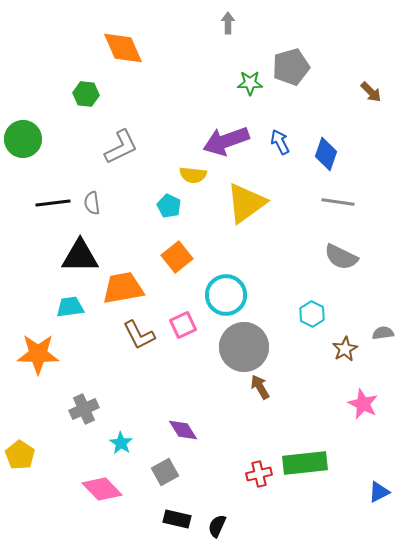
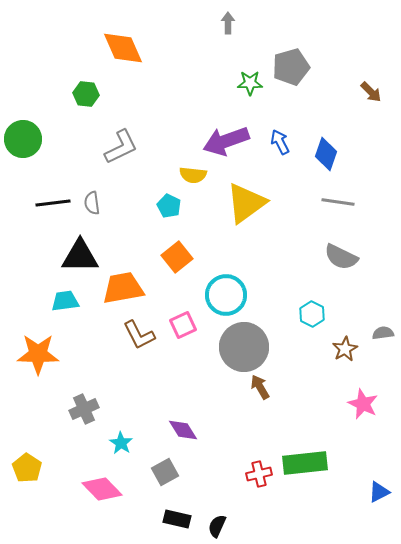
cyan trapezoid at (70, 307): moved 5 px left, 6 px up
yellow pentagon at (20, 455): moved 7 px right, 13 px down
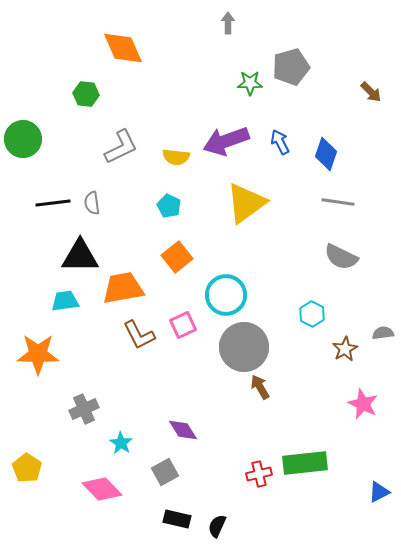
yellow semicircle at (193, 175): moved 17 px left, 18 px up
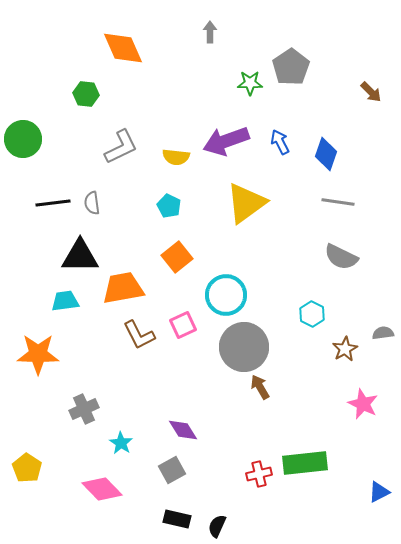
gray arrow at (228, 23): moved 18 px left, 9 px down
gray pentagon at (291, 67): rotated 18 degrees counterclockwise
gray square at (165, 472): moved 7 px right, 2 px up
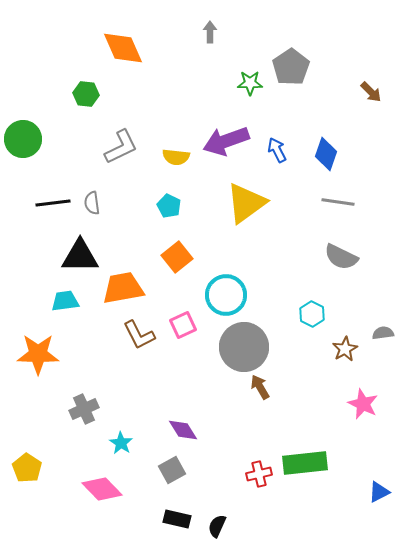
blue arrow at (280, 142): moved 3 px left, 8 px down
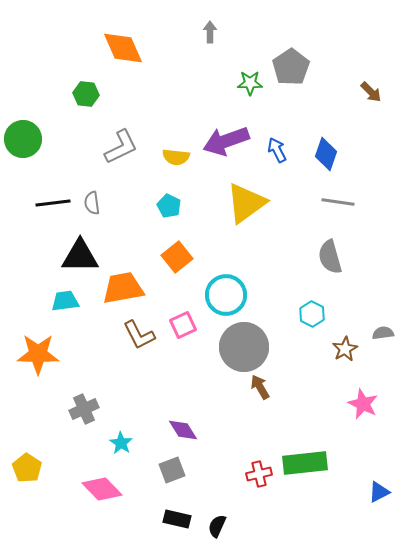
gray semicircle at (341, 257): moved 11 px left; rotated 48 degrees clockwise
gray square at (172, 470): rotated 8 degrees clockwise
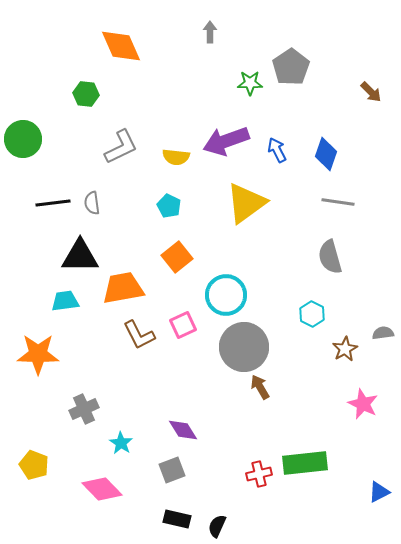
orange diamond at (123, 48): moved 2 px left, 2 px up
yellow pentagon at (27, 468): moved 7 px right, 3 px up; rotated 12 degrees counterclockwise
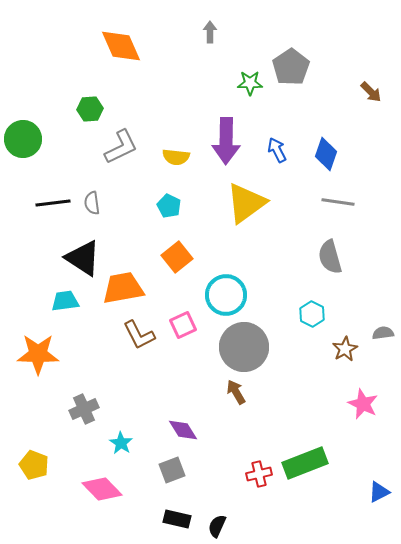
green hexagon at (86, 94): moved 4 px right, 15 px down; rotated 10 degrees counterclockwise
purple arrow at (226, 141): rotated 69 degrees counterclockwise
black triangle at (80, 256): moved 3 px right, 2 px down; rotated 33 degrees clockwise
brown arrow at (260, 387): moved 24 px left, 5 px down
green rectangle at (305, 463): rotated 15 degrees counterclockwise
